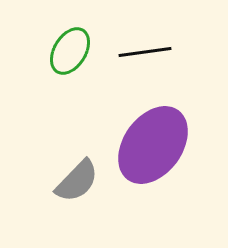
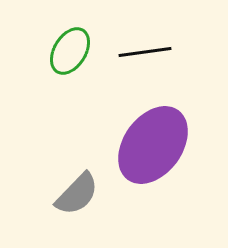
gray semicircle: moved 13 px down
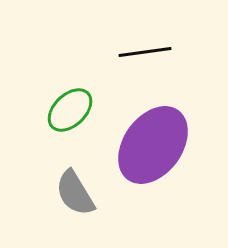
green ellipse: moved 59 px down; rotated 15 degrees clockwise
gray semicircle: moved 2 px left, 1 px up; rotated 105 degrees clockwise
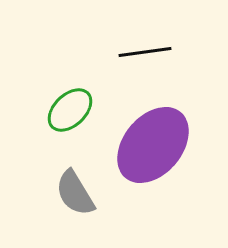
purple ellipse: rotated 4 degrees clockwise
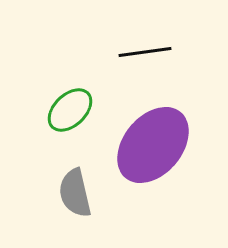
gray semicircle: rotated 18 degrees clockwise
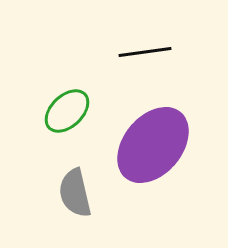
green ellipse: moved 3 px left, 1 px down
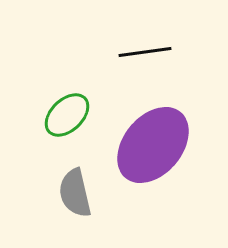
green ellipse: moved 4 px down
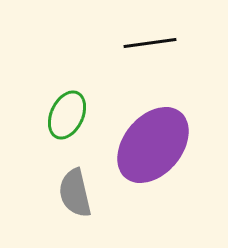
black line: moved 5 px right, 9 px up
green ellipse: rotated 21 degrees counterclockwise
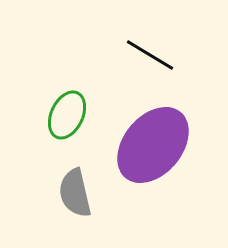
black line: moved 12 px down; rotated 39 degrees clockwise
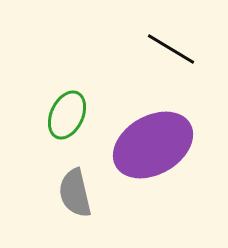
black line: moved 21 px right, 6 px up
purple ellipse: rotated 20 degrees clockwise
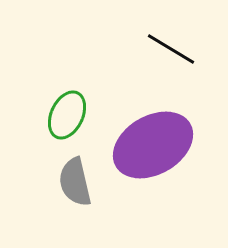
gray semicircle: moved 11 px up
